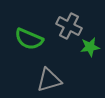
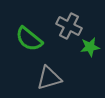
green semicircle: rotated 16 degrees clockwise
gray triangle: moved 2 px up
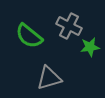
green semicircle: moved 3 px up
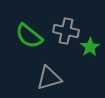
gray cross: moved 3 px left, 5 px down; rotated 15 degrees counterclockwise
green star: rotated 24 degrees counterclockwise
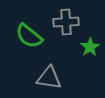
gray cross: moved 9 px up; rotated 15 degrees counterclockwise
gray triangle: rotated 24 degrees clockwise
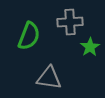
gray cross: moved 4 px right
green semicircle: rotated 108 degrees counterclockwise
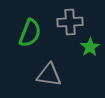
green semicircle: moved 1 px right, 3 px up
gray triangle: moved 3 px up
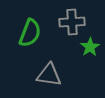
gray cross: moved 2 px right
